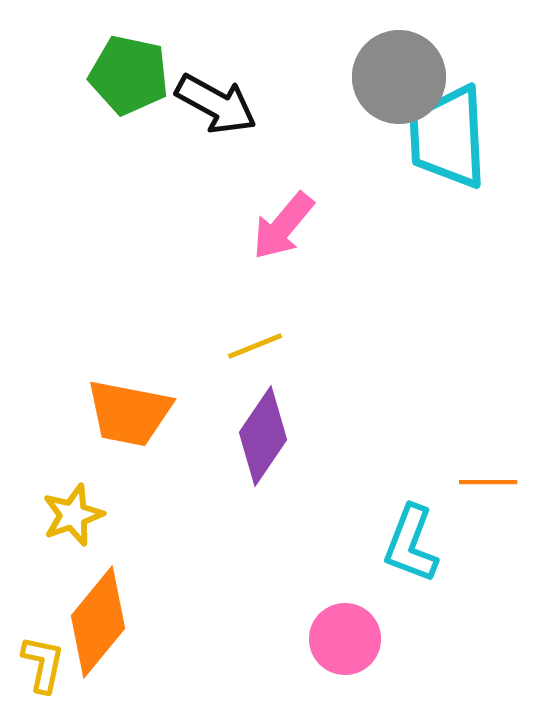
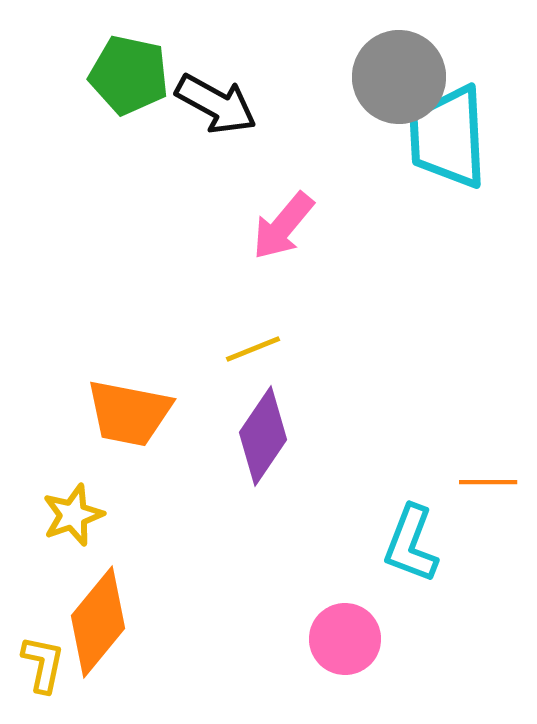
yellow line: moved 2 px left, 3 px down
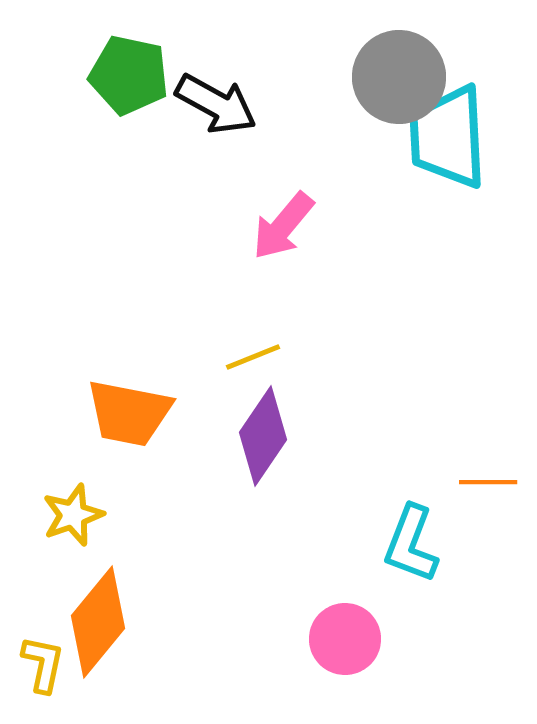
yellow line: moved 8 px down
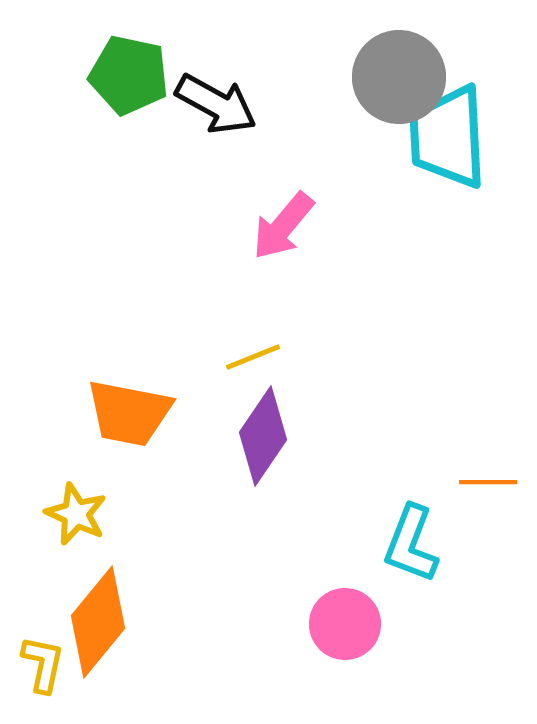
yellow star: moved 3 px right, 1 px up; rotated 28 degrees counterclockwise
pink circle: moved 15 px up
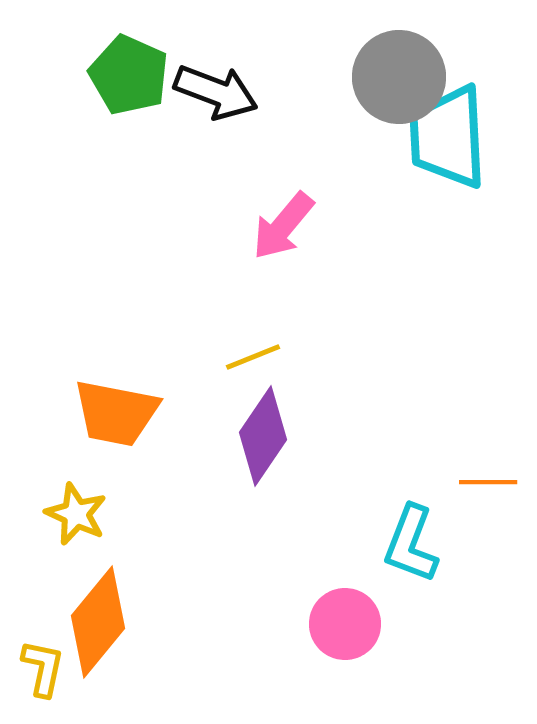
green pentagon: rotated 12 degrees clockwise
black arrow: moved 12 px up; rotated 8 degrees counterclockwise
orange trapezoid: moved 13 px left
yellow L-shape: moved 4 px down
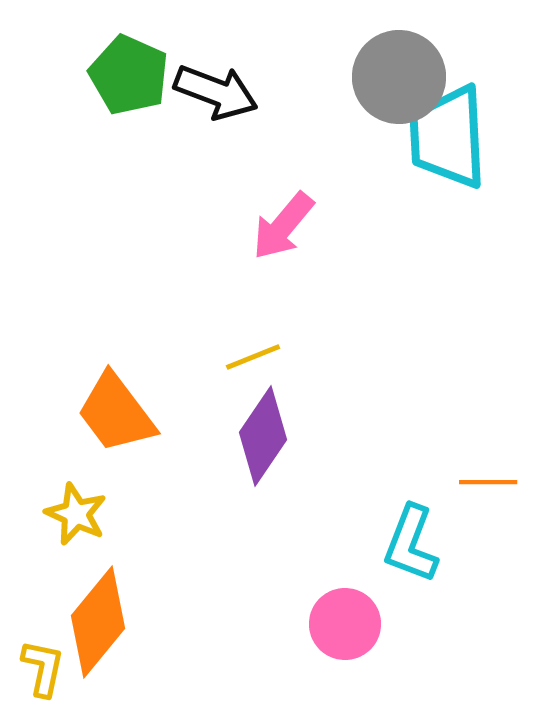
orange trapezoid: rotated 42 degrees clockwise
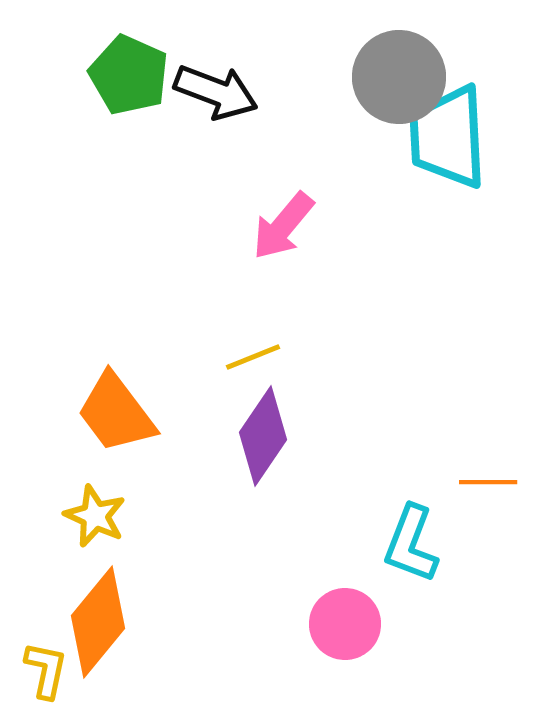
yellow star: moved 19 px right, 2 px down
yellow L-shape: moved 3 px right, 2 px down
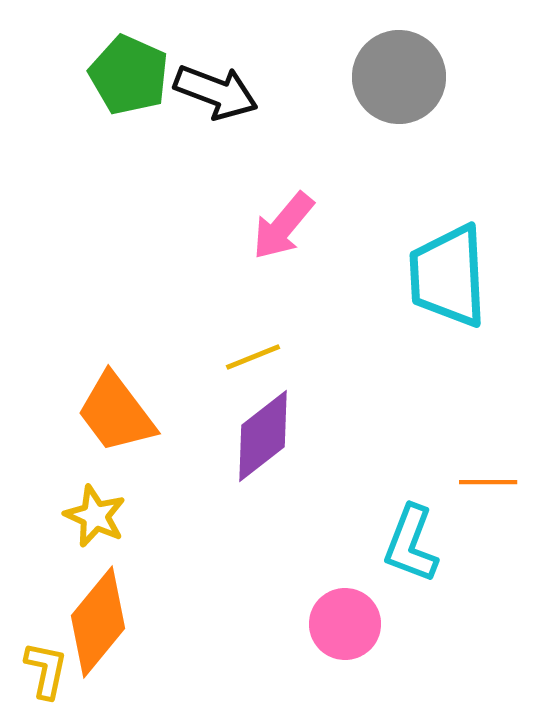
cyan trapezoid: moved 139 px down
purple diamond: rotated 18 degrees clockwise
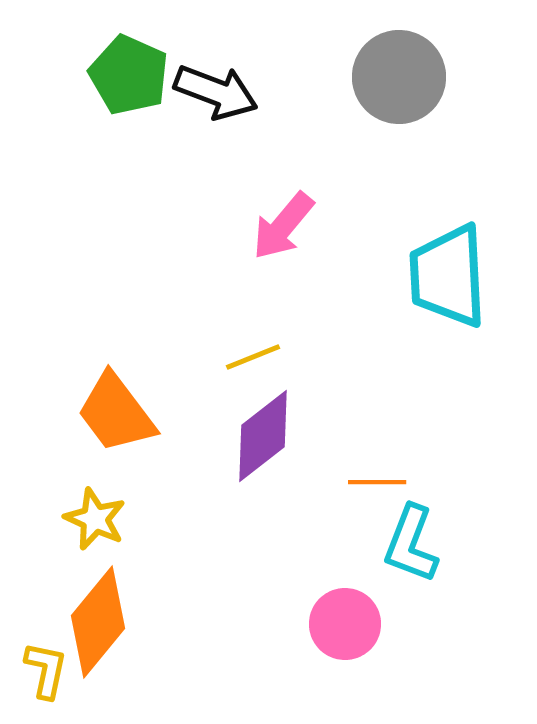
orange line: moved 111 px left
yellow star: moved 3 px down
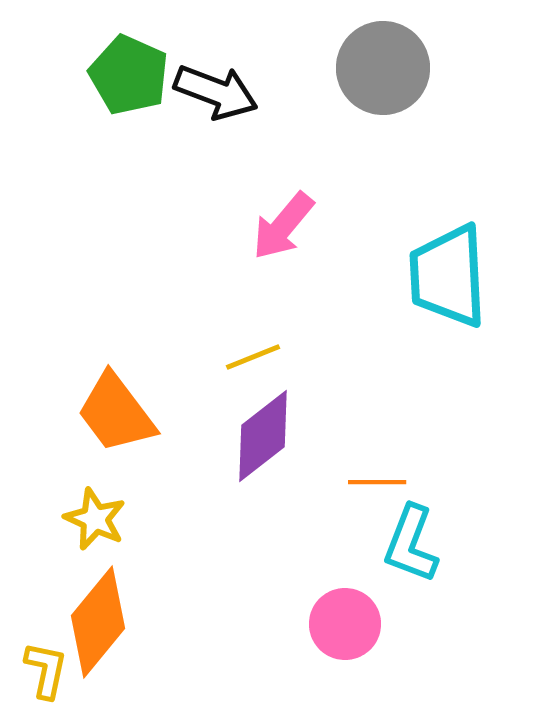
gray circle: moved 16 px left, 9 px up
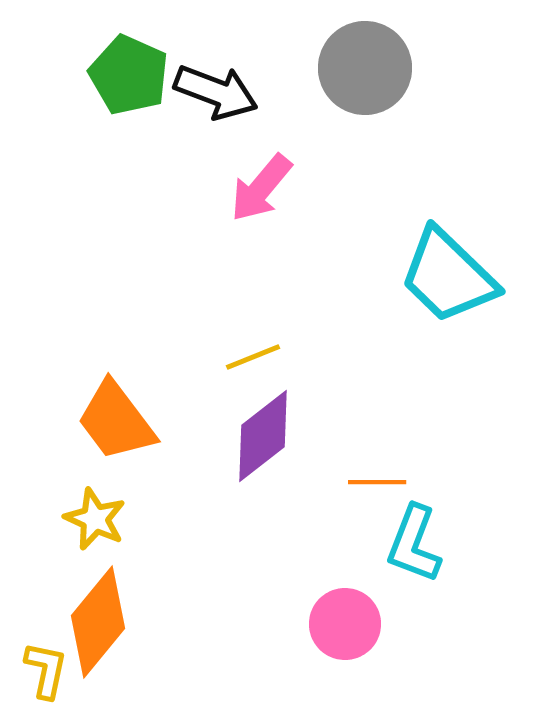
gray circle: moved 18 px left
pink arrow: moved 22 px left, 38 px up
cyan trapezoid: rotated 43 degrees counterclockwise
orange trapezoid: moved 8 px down
cyan L-shape: moved 3 px right
